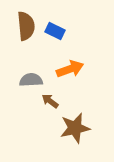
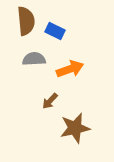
brown semicircle: moved 5 px up
gray semicircle: moved 3 px right, 21 px up
brown arrow: rotated 84 degrees counterclockwise
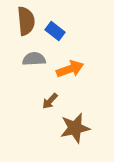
blue rectangle: rotated 12 degrees clockwise
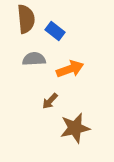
brown semicircle: moved 2 px up
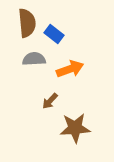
brown semicircle: moved 1 px right, 4 px down
blue rectangle: moved 1 px left, 3 px down
brown star: rotated 8 degrees clockwise
